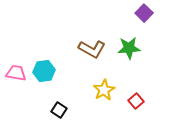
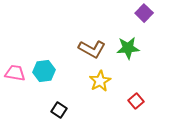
green star: moved 1 px left
pink trapezoid: moved 1 px left
yellow star: moved 4 px left, 9 px up
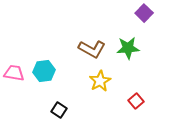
pink trapezoid: moved 1 px left
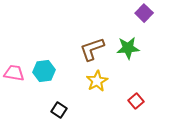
brown L-shape: rotated 132 degrees clockwise
yellow star: moved 3 px left
